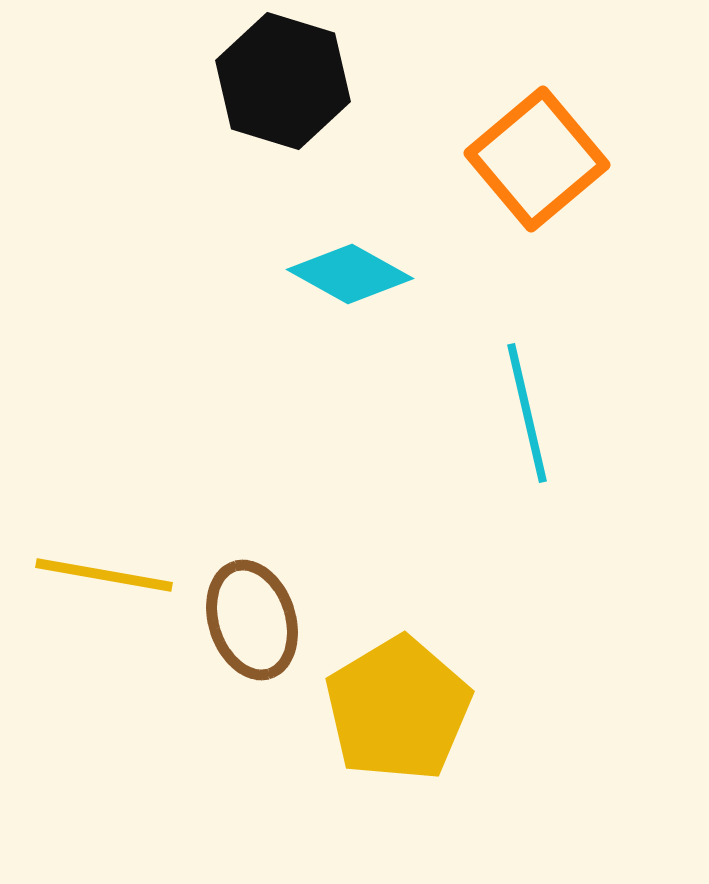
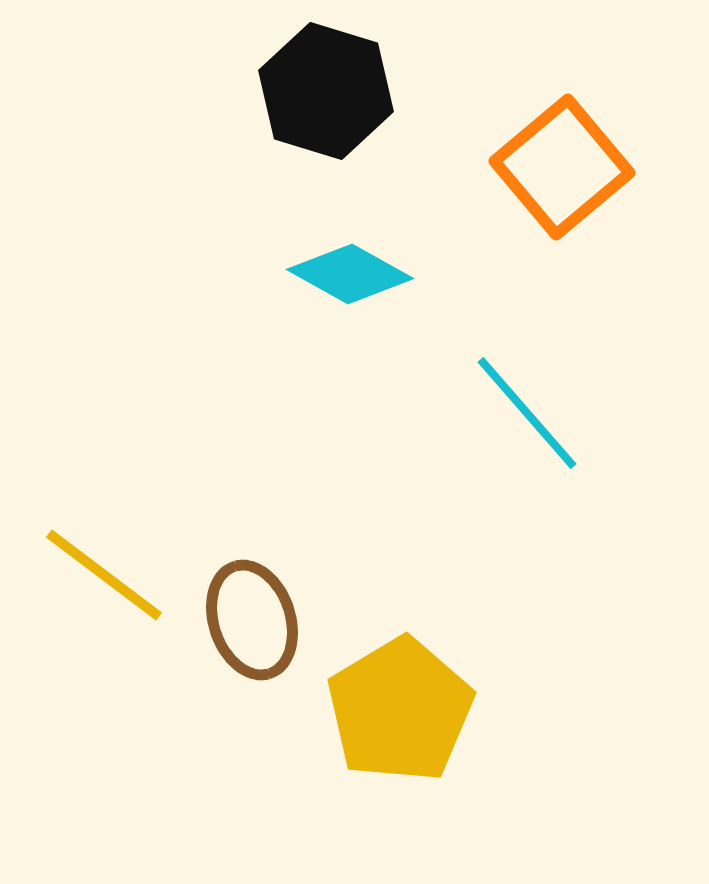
black hexagon: moved 43 px right, 10 px down
orange square: moved 25 px right, 8 px down
cyan line: rotated 28 degrees counterclockwise
yellow line: rotated 27 degrees clockwise
yellow pentagon: moved 2 px right, 1 px down
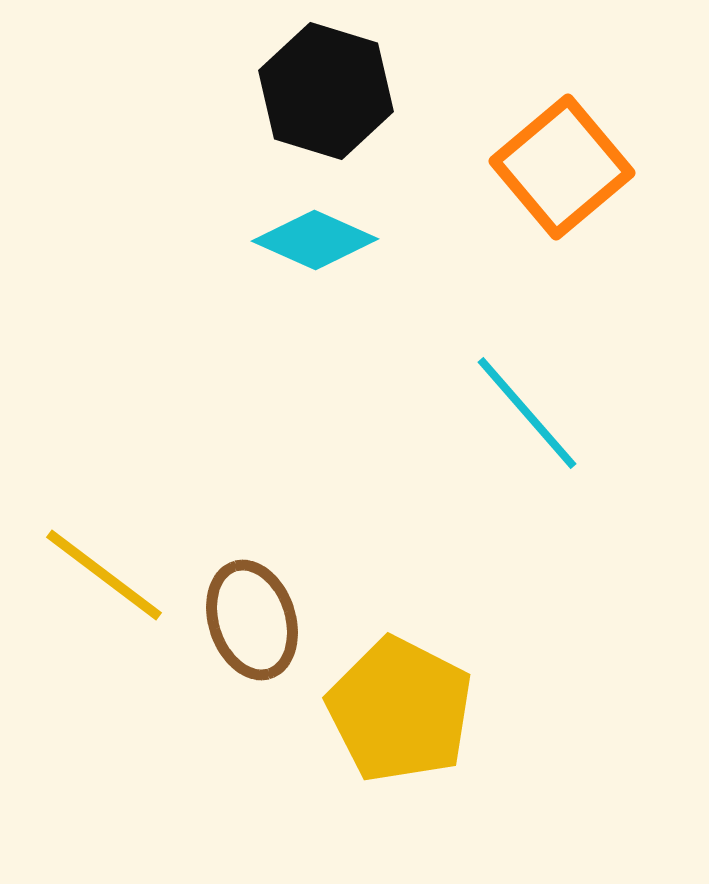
cyan diamond: moved 35 px left, 34 px up; rotated 5 degrees counterclockwise
yellow pentagon: rotated 14 degrees counterclockwise
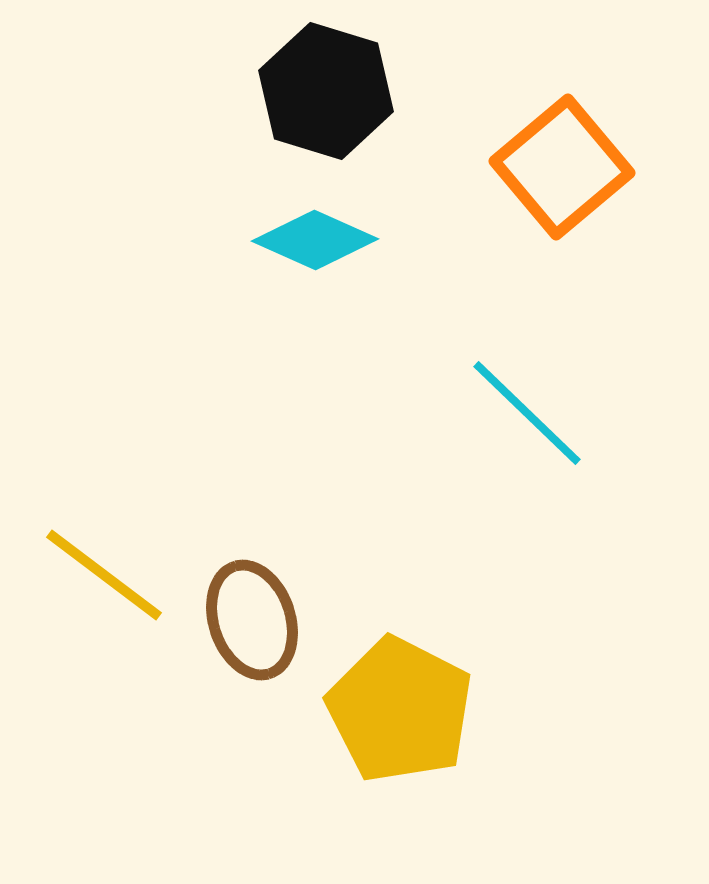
cyan line: rotated 5 degrees counterclockwise
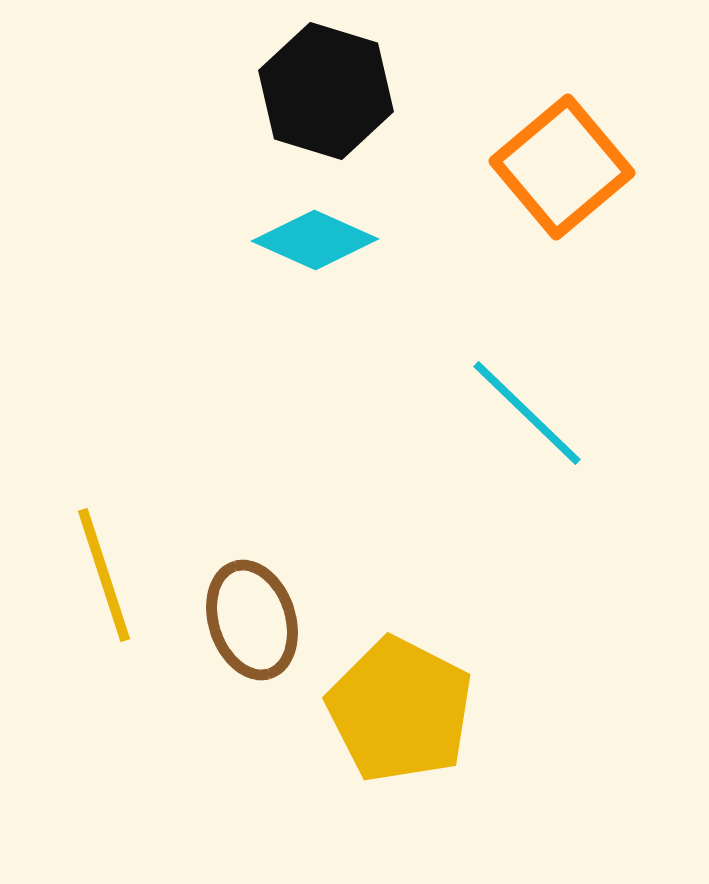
yellow line: rotated 35 degrees clockwise
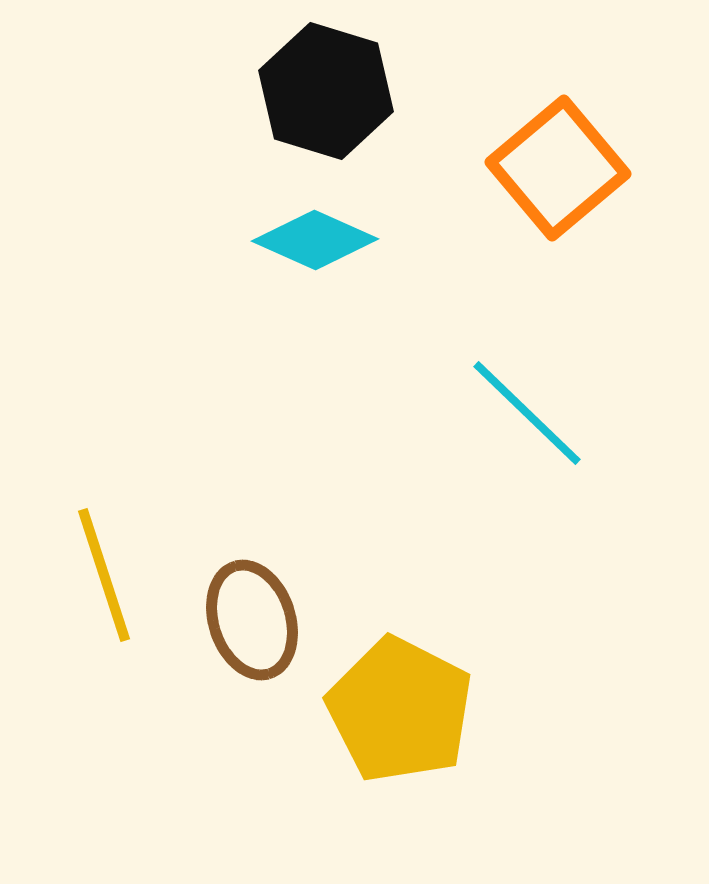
orange square: moved 4 px left, 1 px down
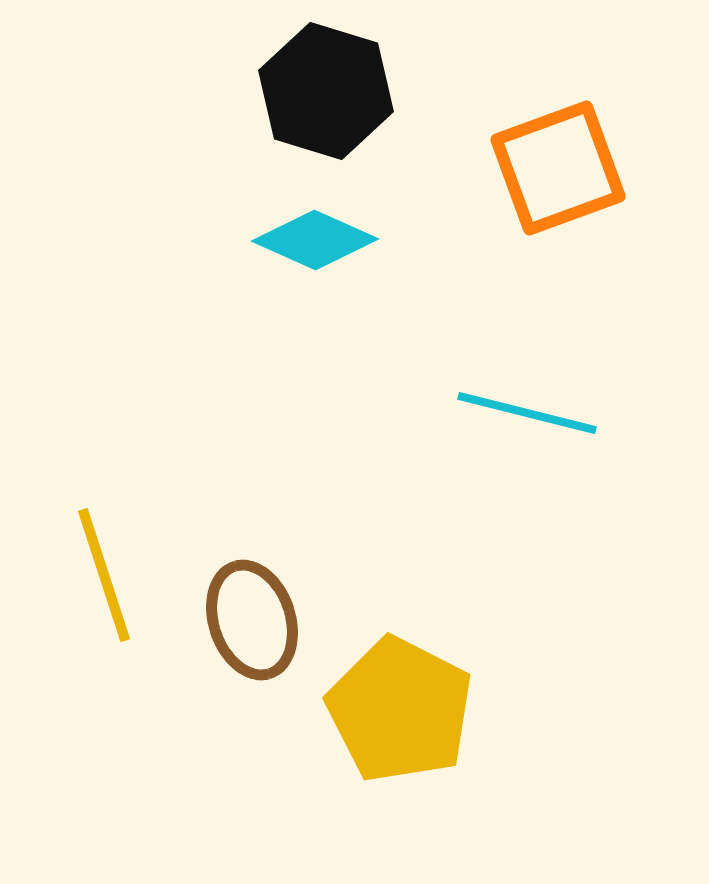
orange square: rotated 20 degrees clockwise
cyan line: rotated 30 degrees counterclockwise
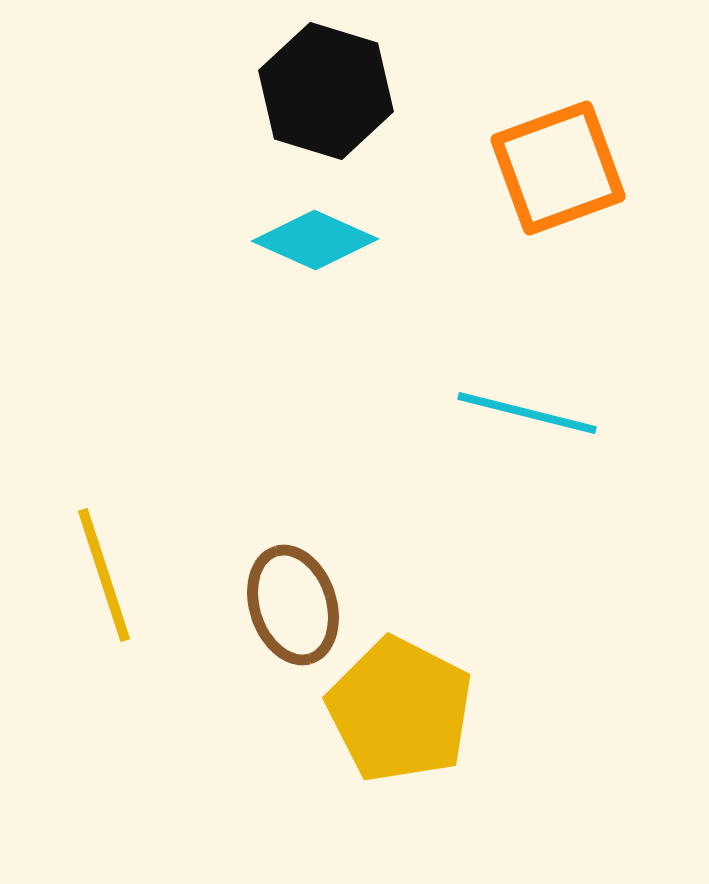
brown ellipse: moved 41 px right, 15 px up
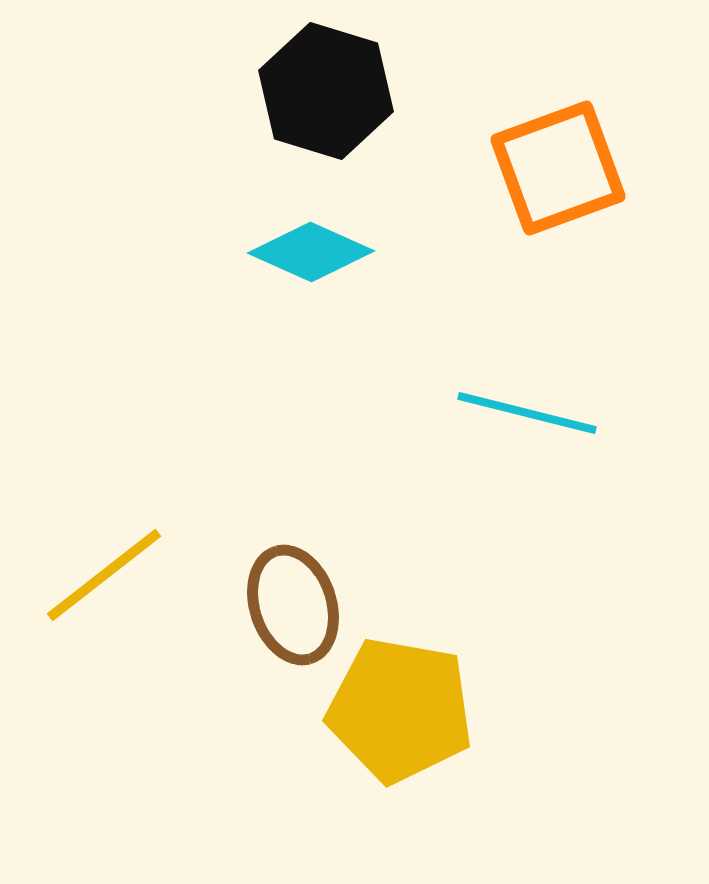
cyan diamond: moved 4 px left, 12 px down
yellow line: rotated 70 degrees clockwise
yellow pentagon: rotated 17 degrees counterclockwise
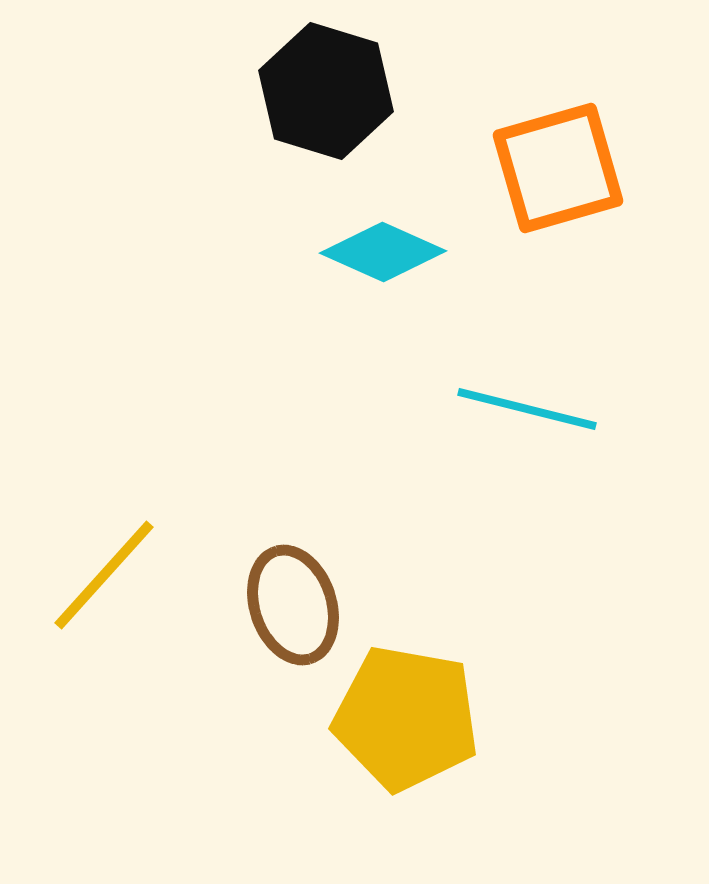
orange square: rotated 4 degrees clockwise
cyan diamond: moved 72 px right
cyan line: moved 4 px up
yellow line: rotated 10 degrees counterclockwise
yellow pentagon: moved 6 px right, 8 px down
